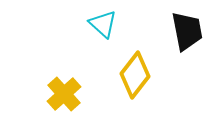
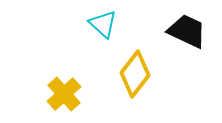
black trapezoid: rotated 54 degrees counterclockwise
yellow diamond: moved 1 px up
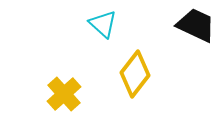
black trapezoid: moved 9 px right, 6 px up
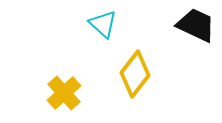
yellow cross: moved 1 px up
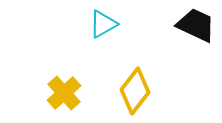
cyan triangle: rotated 48 degrees clockwise
yellow diamond: moved 17 px down
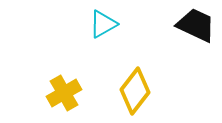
yellow cross: rotated 12 degrees clockwise
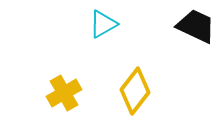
black trapezoid: moved 1 px down
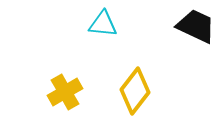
cyan triangle: rotated 36 degrees clockwise
yellow cross: moved 1 px right, 1 px up
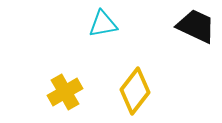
cyan triangle: rotated 16 degrees counterclockwise
